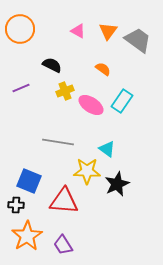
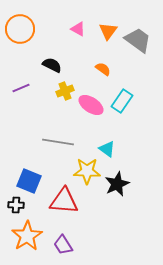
pink triangle: moved 2 px up
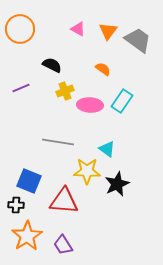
pink ellipse: moved 1 px left; rotated 30 degrees counterclockwise
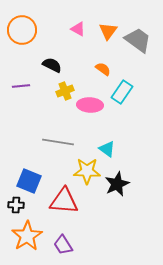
orange circle: moved 2 px right, 1 px down
purple line: moved 2 px up; rotated 18 degrees clockwise
cyan rectangle: moved 9 px up
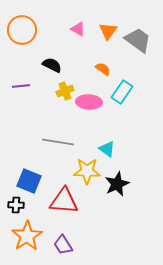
pink ellipse: moved 1 px left, 3 px up
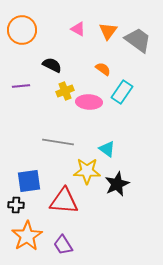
blue square: rotated 30 degrees counterclockwise
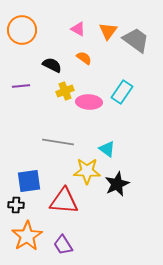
gray trapezoid: moved 2 px left
orange semicircle: moved 19 px left, 11 px up
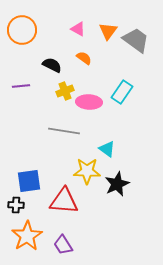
gray line: moved 6 px right, 11 px up
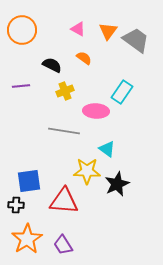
pink ellipse: moved 7 px right, 9 px down
orange star: moved 3 px down
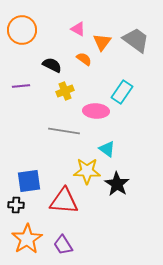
orange triangle: moved 6 px left, 11 px down
orange semicircle: moved 1 px down
black star: rotated 15 degrees counterclockwise
